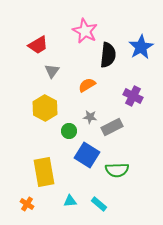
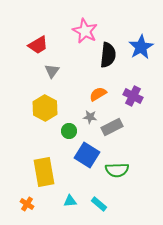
orange semicircle: moved 11 px right, 9 px down
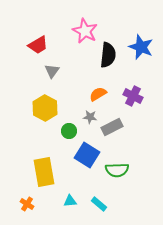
blue star: rotated 20 degrees counterclockwise
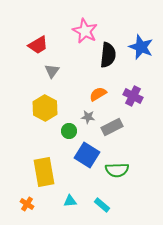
gray star: moved 2 px left
cyan rectangle: moved 3 px right, 1 px down
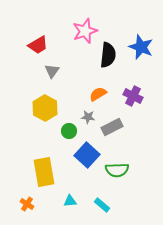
pink star: rotated 25 degrees clockwise
blue square: rotated 10 degrees clockwise
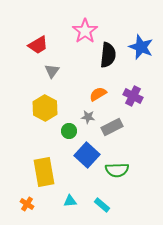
pink star: rotated 15 degrees counterclockwise
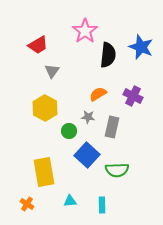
gray rectangle: rotated 50 degrees counterclockwise
cyan rectangle: rotated 49 degrees clockwise
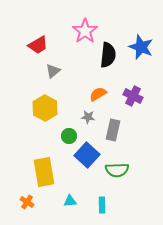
gray triangle: moved 1 px right; rotated 14 degrees clockwise
gray rectangle: moved 1 px right, 3 px down
green circle: moved 5 px down
orange cross: moved 2 px up
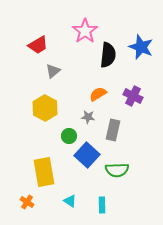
cyan triangle: rotated 40 degrees clockwise
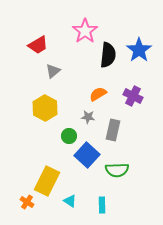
blue star: moved 2 px left, 3 px down; rotated 15 degrees clockwise
yellow rectangle: moved 3 px right, 9 px down; rotated 36 degrees clockwise
